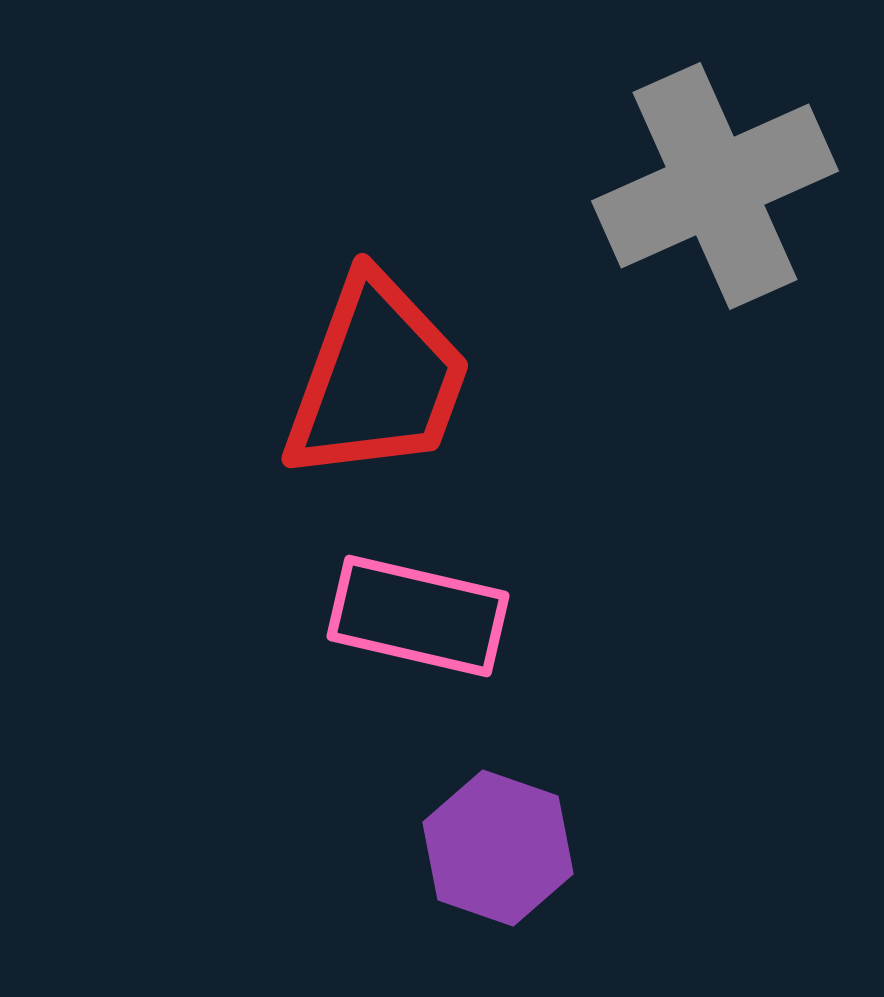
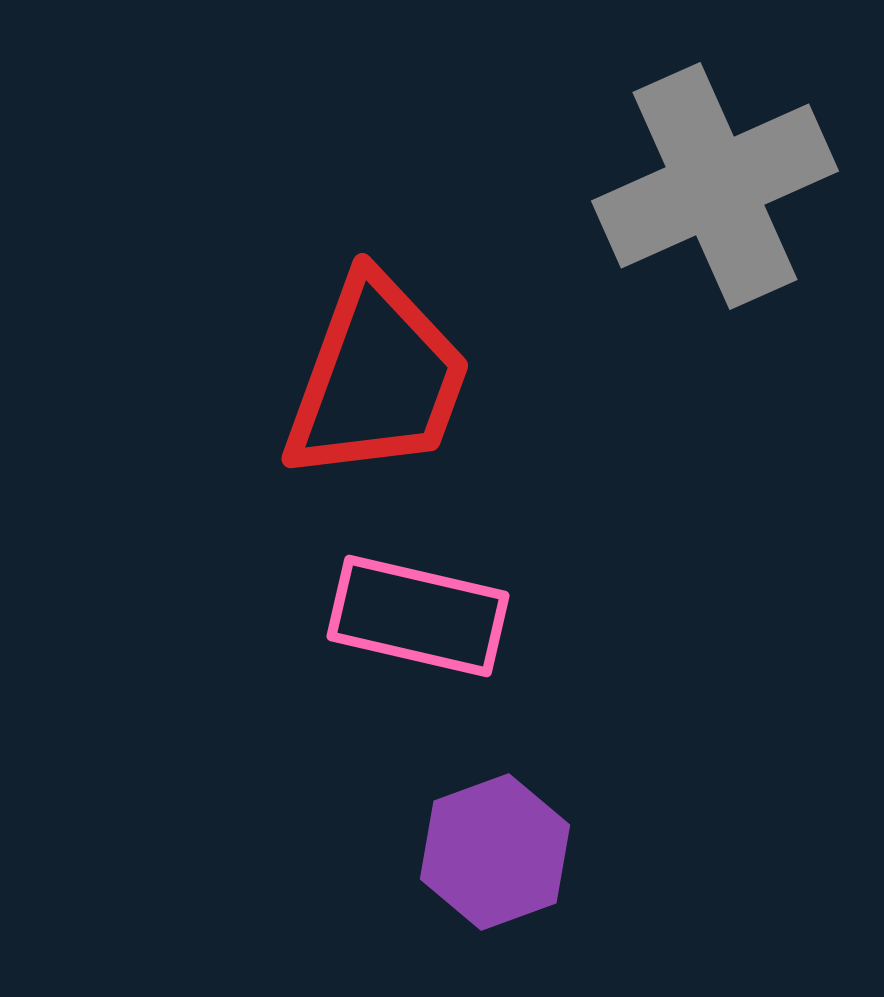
purple hexagon: moved 3 px left, 4 px down; rotated 21 degrees clockwise
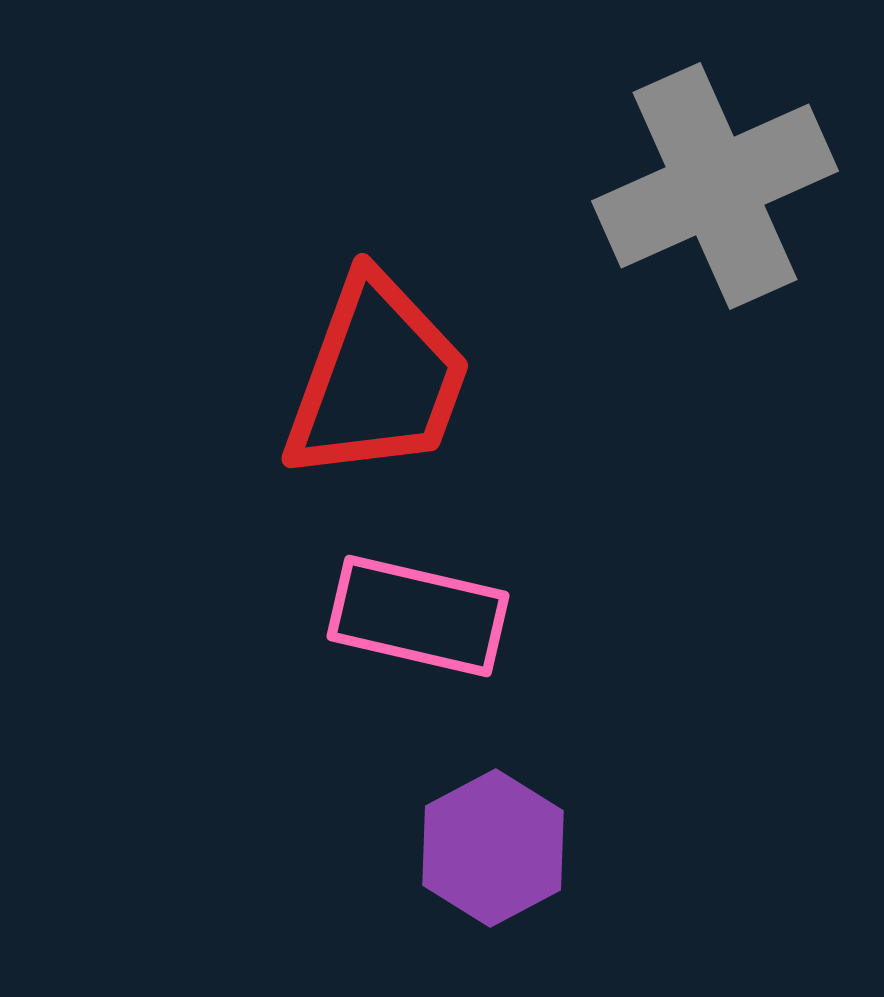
purple hexagon: moved 2 px left, 4 px up; rotated 8 degrees counterclockwise
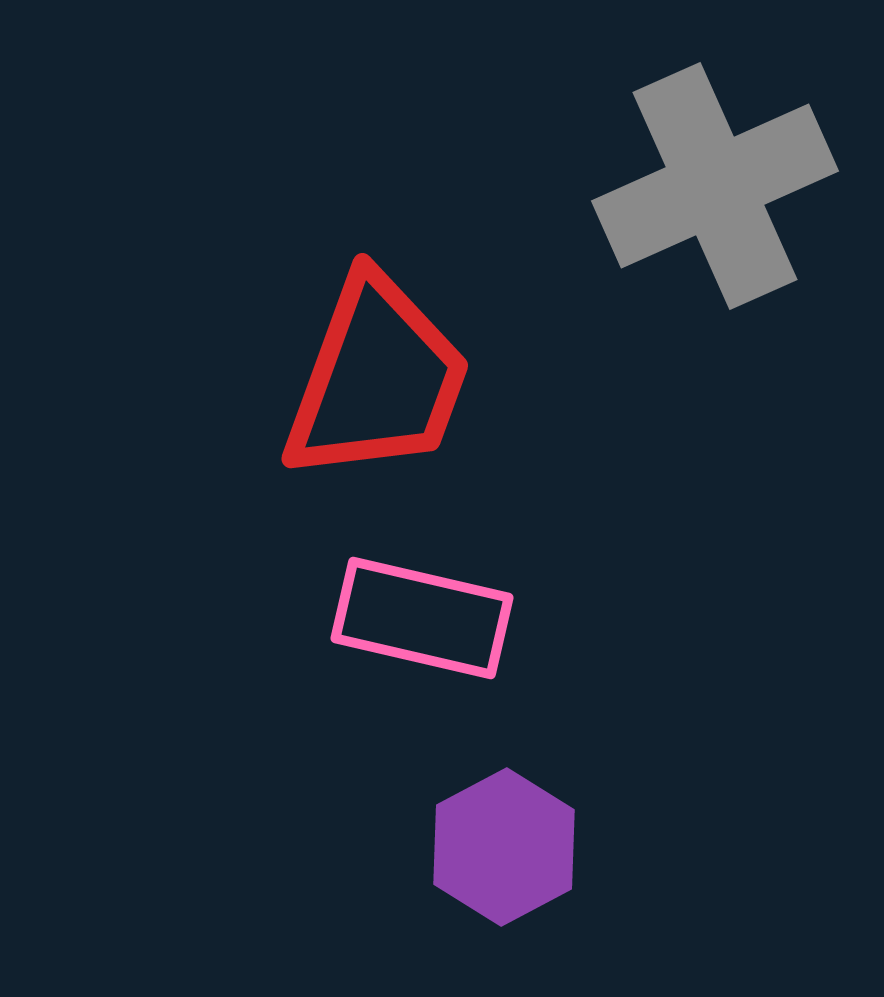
pink rectangle: moved 4 px right, 2 px down
purple hexagon: moved 11 px right, 1 px up
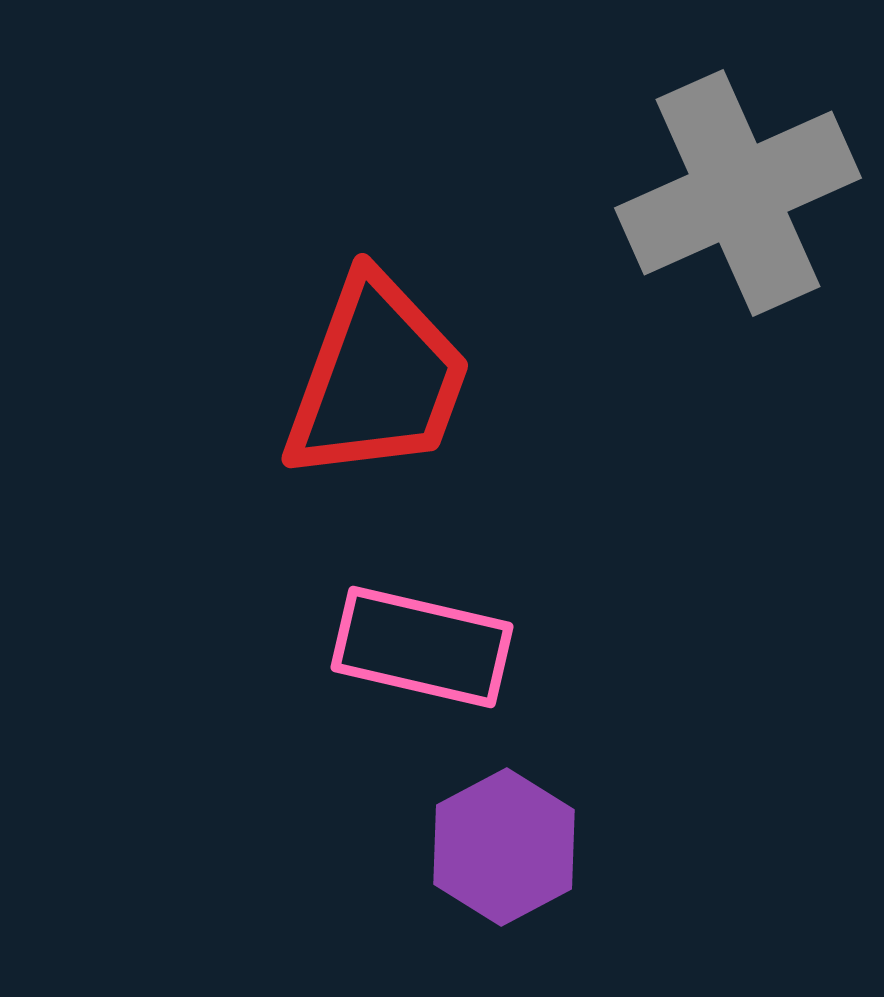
gray cross: moved 23 px right, 7 px down
pink rectangle: moved 29 px down
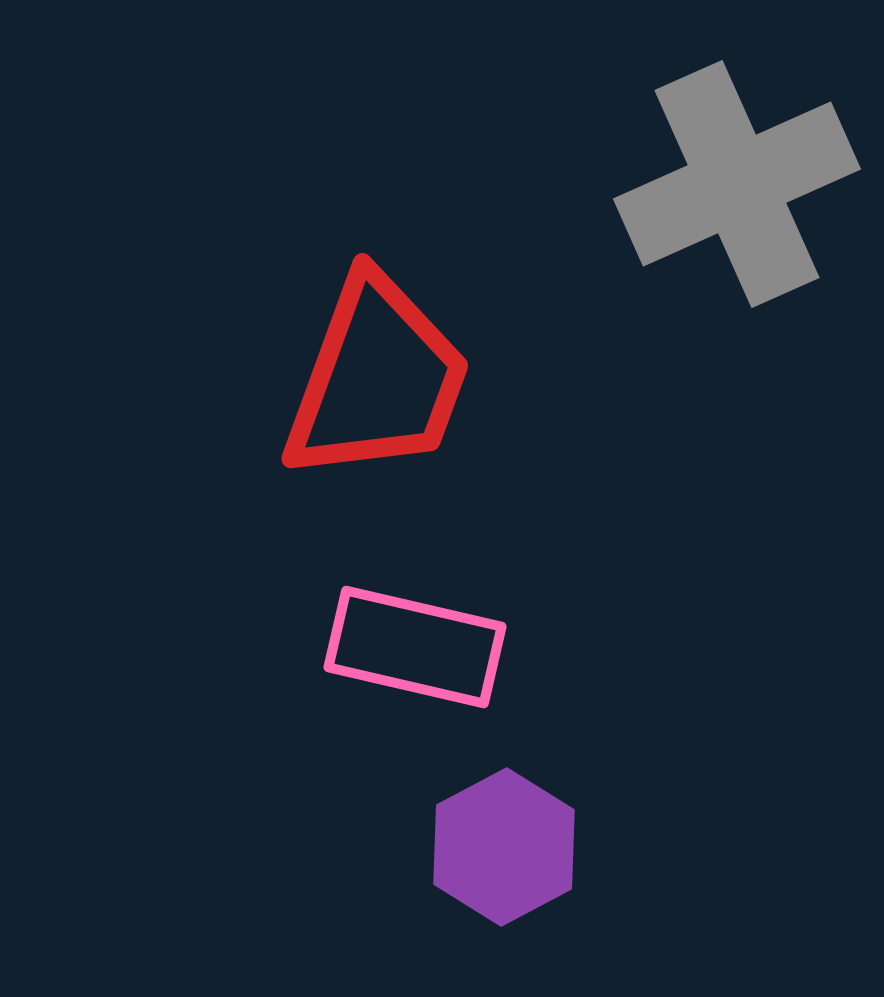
gray cross: moved 1 px left, 9 px up
pink rectangle: moved 7 px left
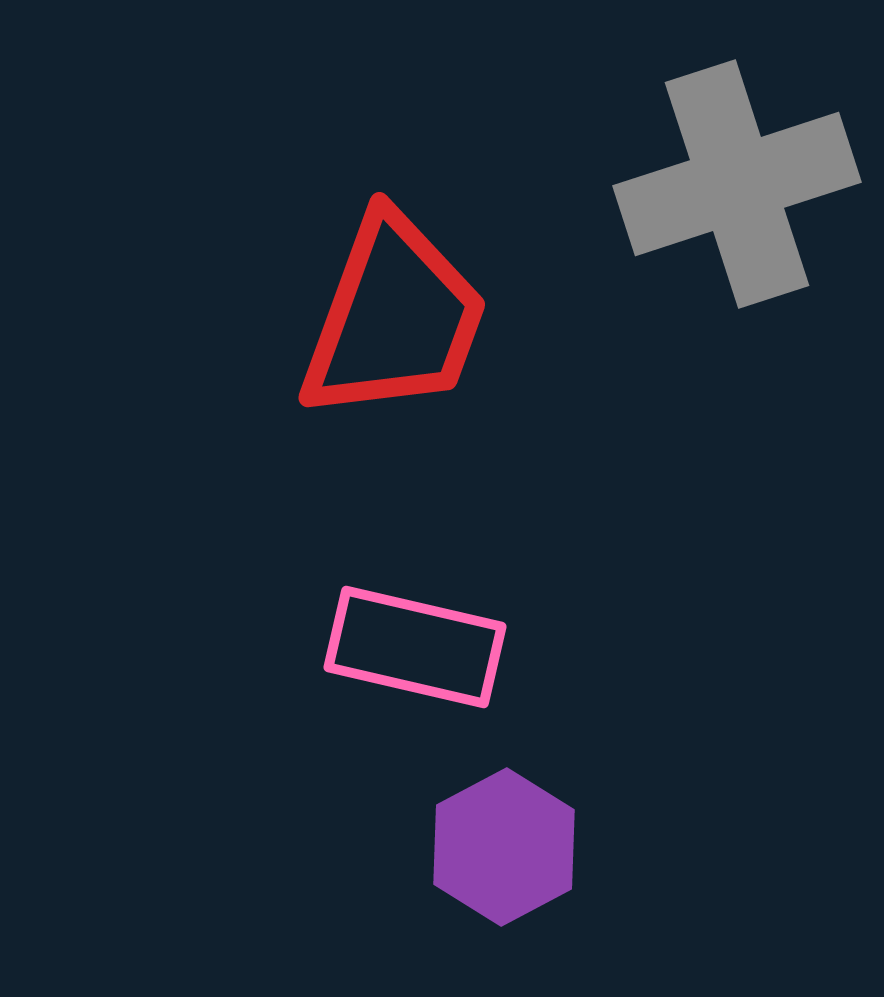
gray cross: rotated 6 degrees clockwise
red trapezoid: moved 17 px right, 61 px up
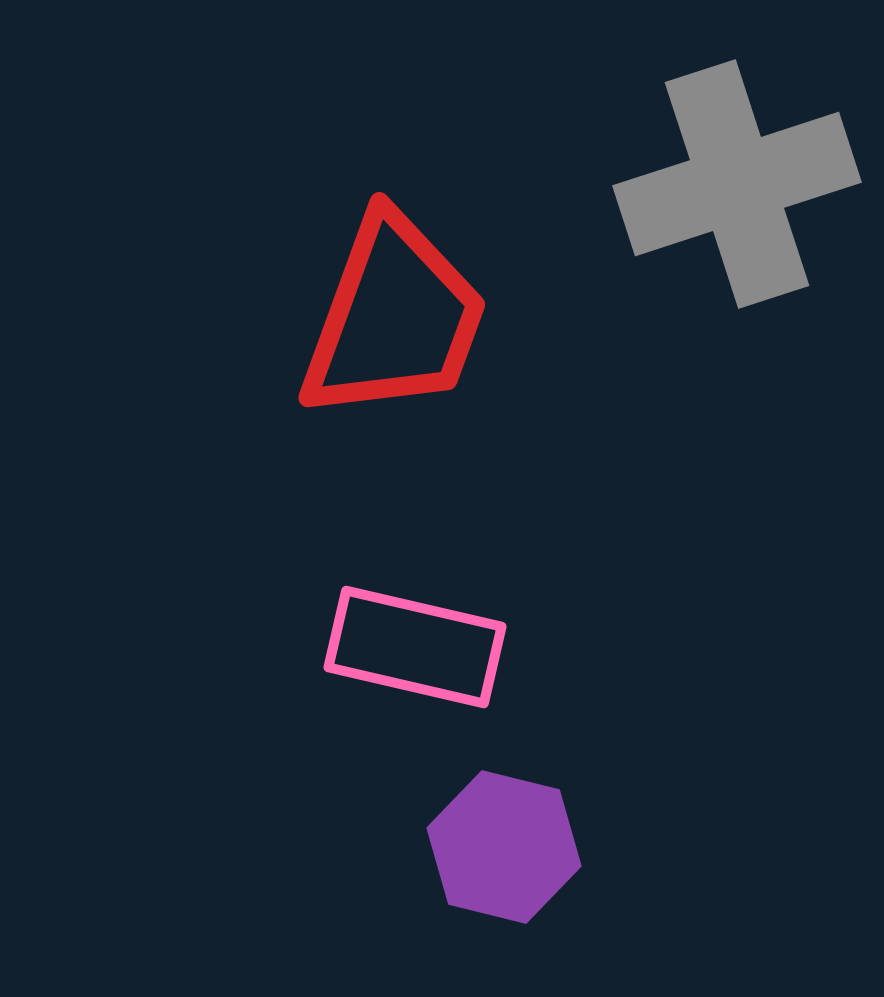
purple hexagon: rotated 18 degrees counterclockwise
